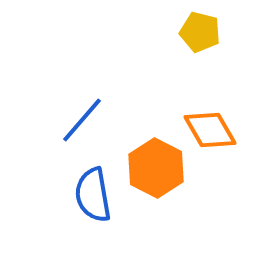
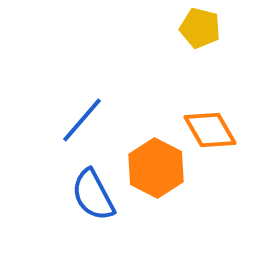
yellow pentagon: moved 4 px up
blue semicircle: rotated 18 degrees counterclockwise
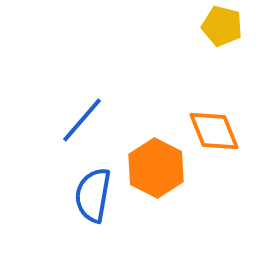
yellow pentagon: moved 22 px right, 2 px up
orange diamond: moved 4 px right, 1 px down; rotated 8 degrees clockwise
blue semicircle: rotated 38 degrees clockwise
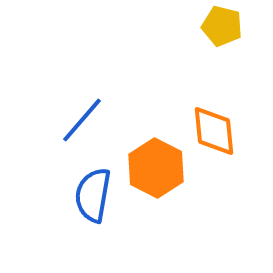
orange diamond: rotated 16 degrees clockwise
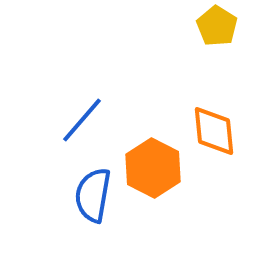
yellow pentagon: moved 5 px left; rotated 18 degrees clockwise
orange hexagon: moved 3 px left
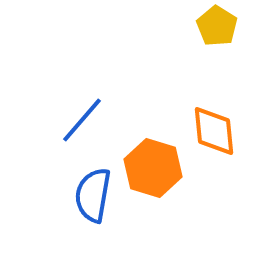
orange hexagon: rotated 10 degrees counterclockwise
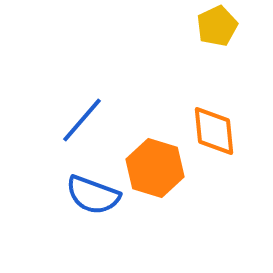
yellow pentagon: rotated 15 degrees clockwise
orange hexagon: moved 2 px right
blue semicircle: rotated 80 degrees counterclockwise
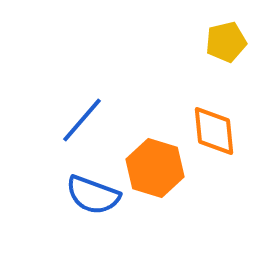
yellow pentagon: moved 9 px right, 16 px down; rotated 12 degrees clockwise
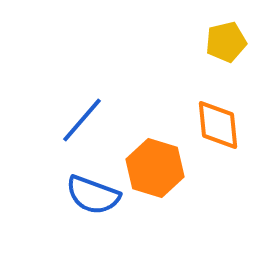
orange diamond: moved 4 px right, 6 px up
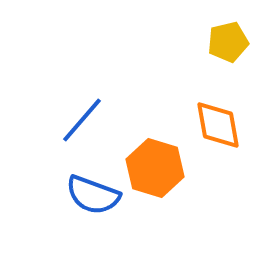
yellow pentagon: moved 2 px right
orange diamond: rotated 4 degrees counterclockwise
